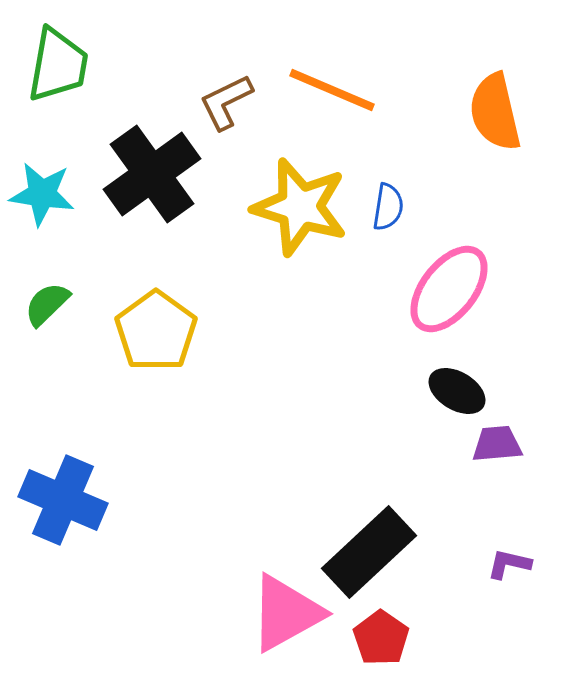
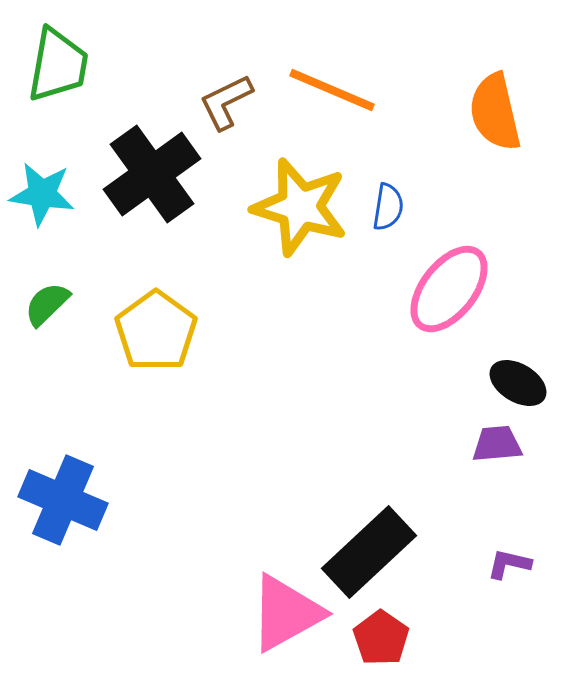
black ellipse: moved 61 px right, 8 px up
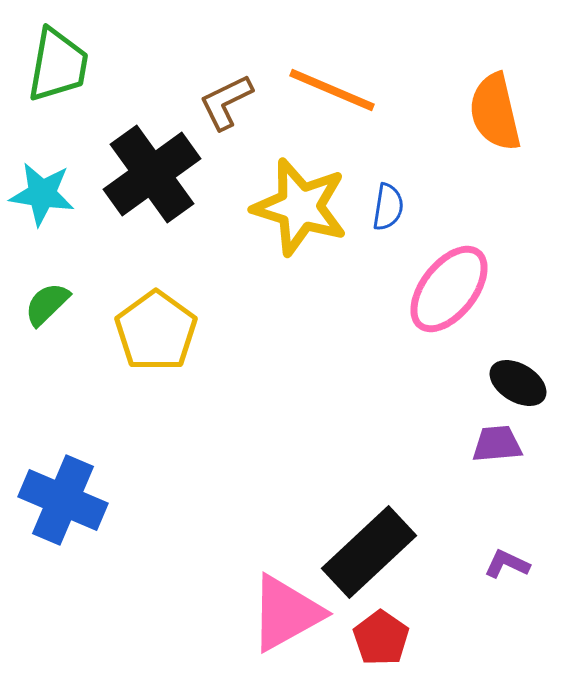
purple L-shape: moved 2 px left; rotated 12 degrees clockwise
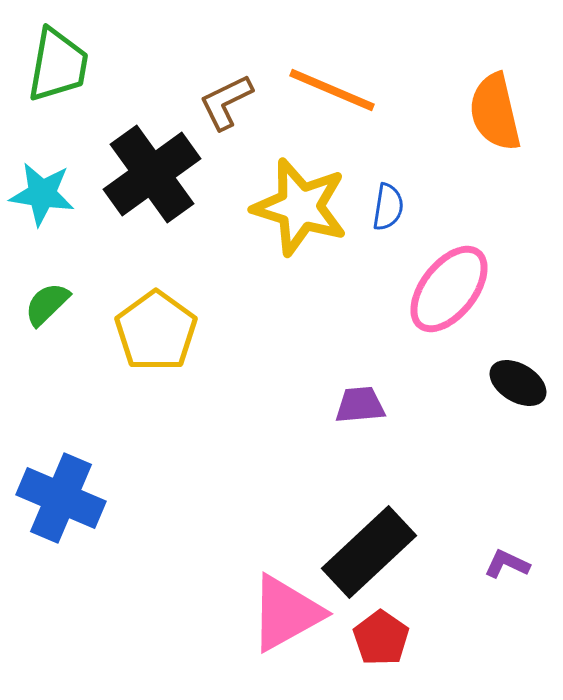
purple trapezoid: moved 137 px left, 39 px up
blue cross: moved 2 px left, 2 px up
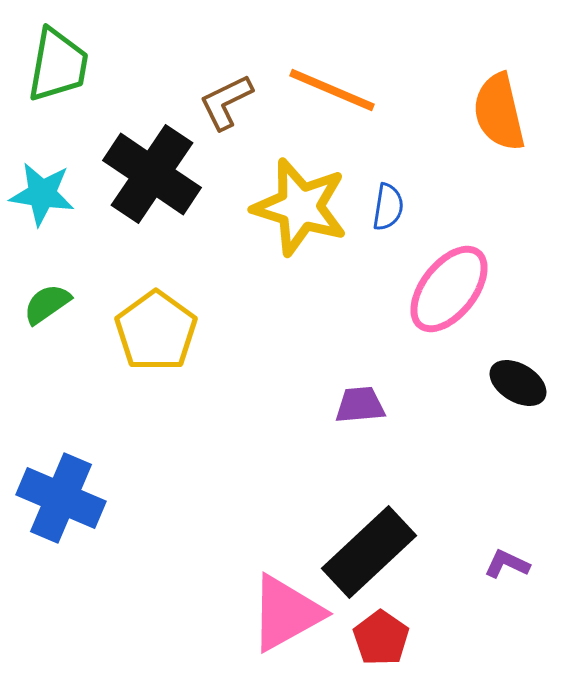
orange semicircle: moved 4 px right
black cross: rotated 20 degrees counterclockwise
green semicircle: rotated 9 degrees clockwise
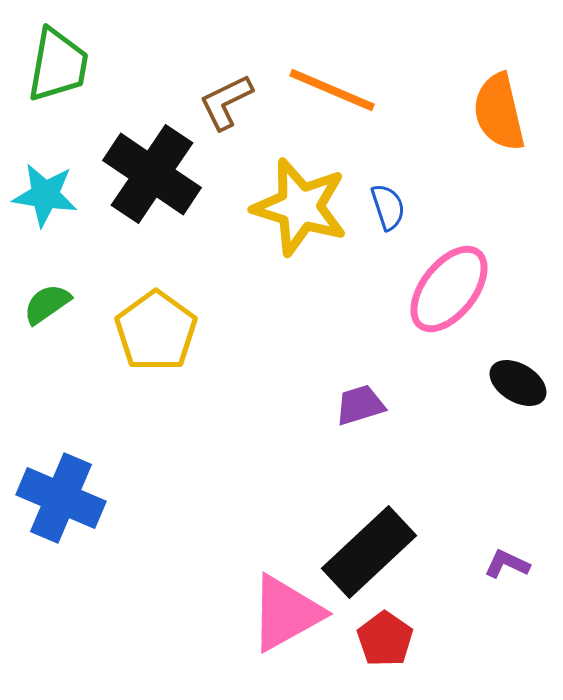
cyan star: moved 3 px right, 1 px down
blue semicircle: rotated 27 degrees counterclockwise
purple trapezoid: rotated 12 degrees counterclockwise
red pentagon: moved 4 px right, 1 px down
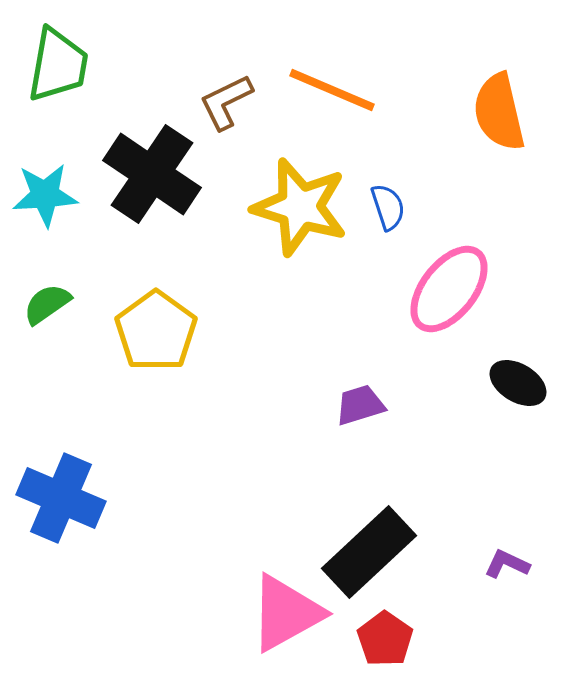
cyan star: rotated 12 degrees counterclockwise
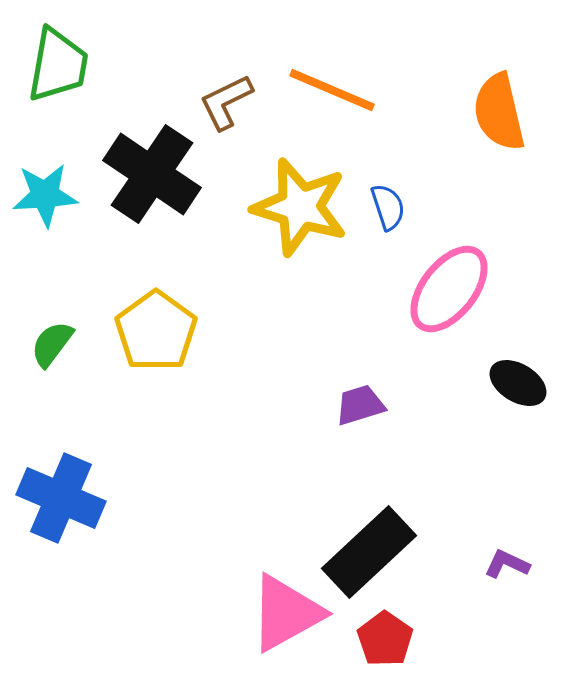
green semicircle: moved 5 px right, 40 px down; rotated 18 degrees counterclockwise
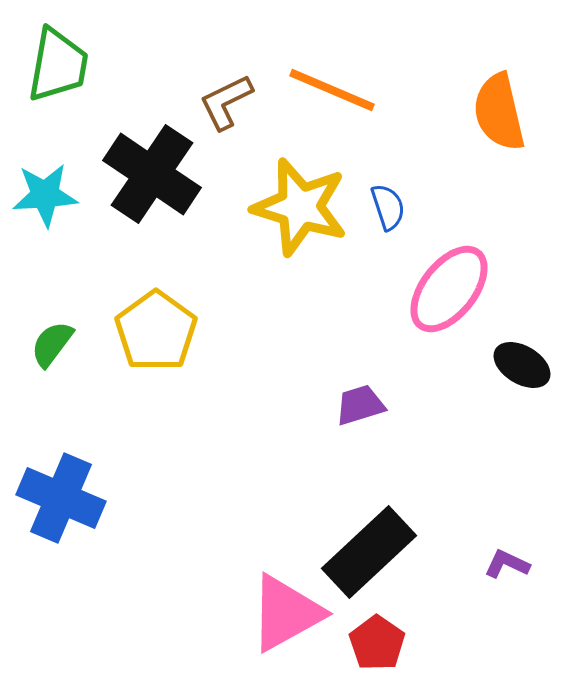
black ellipse: moved 4 px right, 18 px up
red pentagon: moved 8 px left, 4 px down
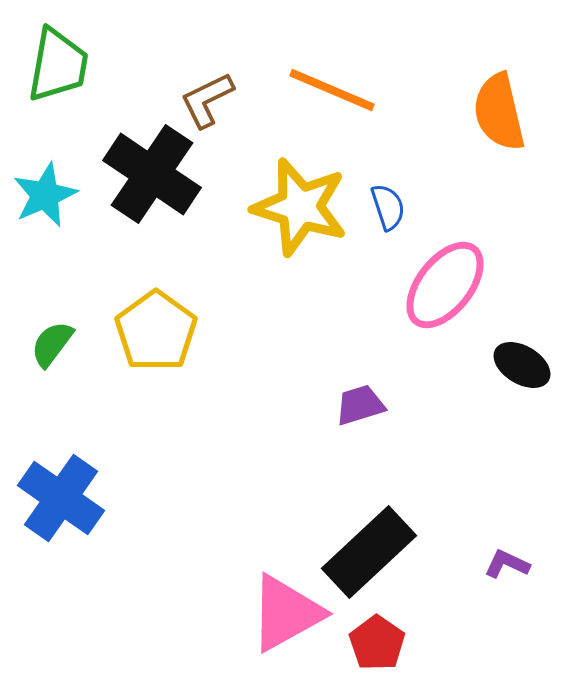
brown L-shape: moved 19 px left, 2 px up
cyan star: rotated 20 degrees counterclockwise
pink ellipse: moved 4 px left, 4 px up
blue cross: rotated 12 degrees clockwise
